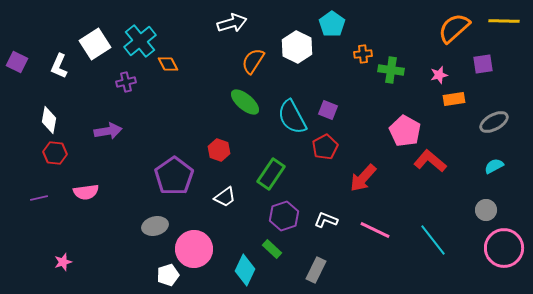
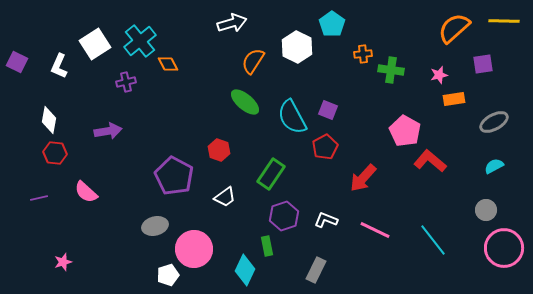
purple pentagon at (174, 176): rotated 9 degrees counterclockwise
pink semicircle at (86, 192): rotated 50 degrees clockwise
green rectangle at (272, 249): moved 5 px left, 3 px up; rotated 36 degrees clockwise
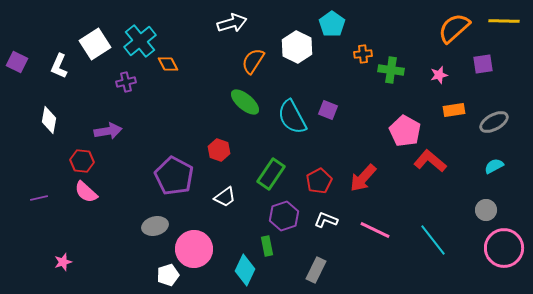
orange rectangle at (454, 99): moved 11 px down
red pentagon at (325, 147): moved 6 px left, 34 px down
red hexagon at (55, 153): moved 27 px right, 8 px down
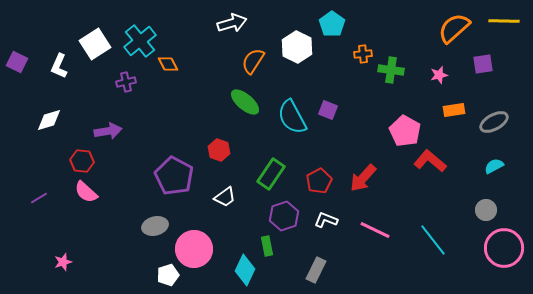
white diamond at (49, 120): rotated 64 degrees clockwise
purple line at (39, 198): rotated 18 degrees counterclockwise
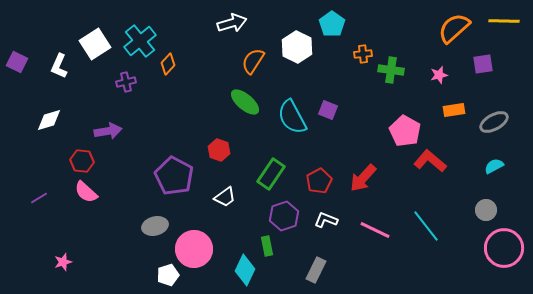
orange diamond at (168, 64): rotated 70 degrees clockwise
cyan line at (433, 240): moved 7 px left, 14 px up
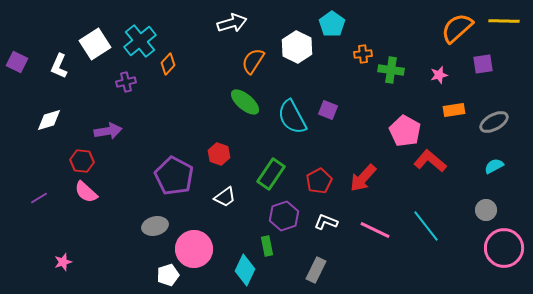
orange semicircle at (454, 28): moved 3 px right
red hexagon at (219, 150): moved 4 px down
white L-shape at (326, 220): moved 2 px down
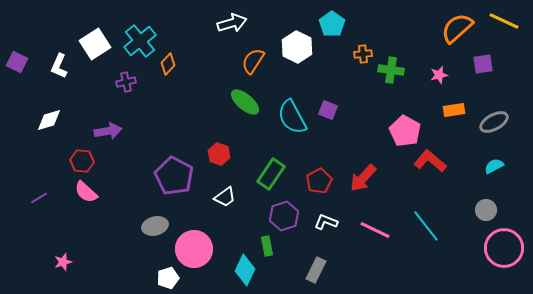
yellow line at (504, 21): rotated 24 degrees clockwise
white pentagon at (168, 275): moved 3 px down
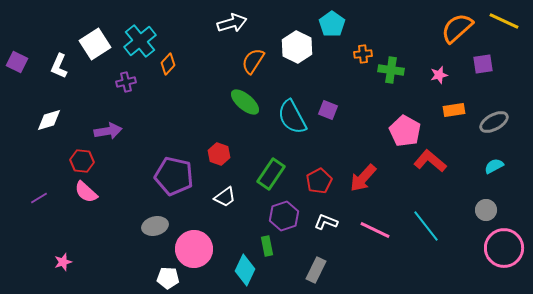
purple pentagon at (174, 176): rotated 15 degrees counterclockwise
white pentagon at (168, 278): rotated 20 degrees clockwise
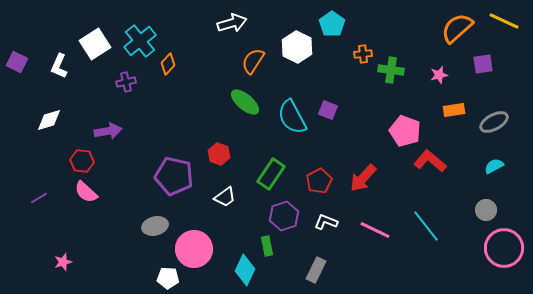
pink pentagon at (405, 131): rotated 8 degrees counterclockwise
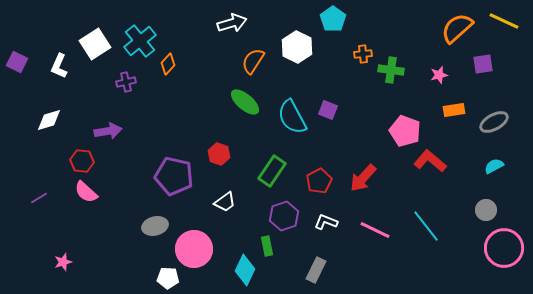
cyan pentagon at (332, 24): moved 1 px right, 5 px up
green rectangle at (271, 174): moved 1 px right, 3 px up
white trapezoid at (225, 197): moved 5 px down
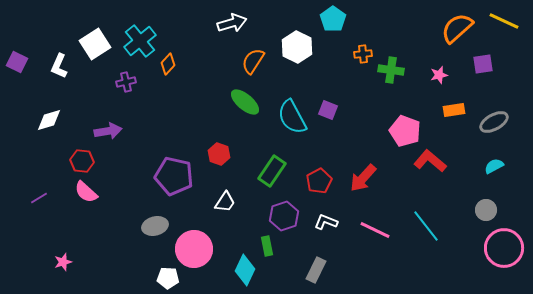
white trapezoid at (225, 202): rotated 20 degrees counterclockwise
